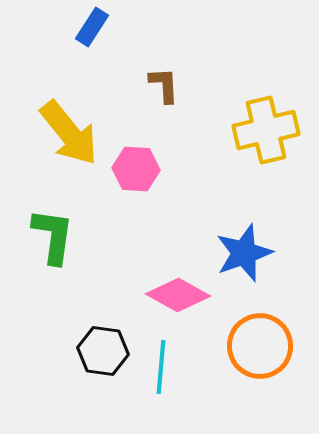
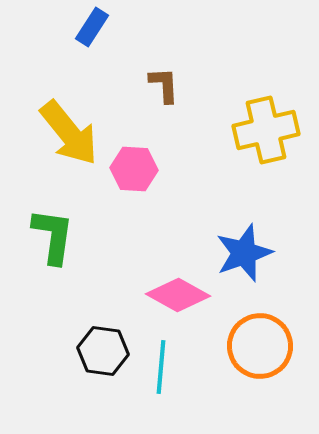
pink hexagon: moved 2 px left
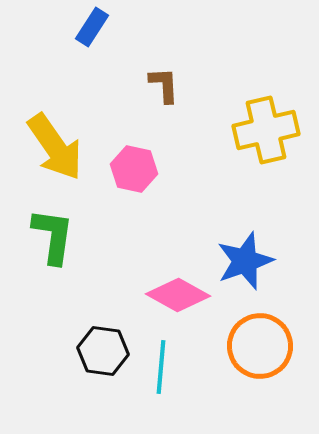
yellow arrow: moved 14 px left, 14 px down; rotated 4 degrees clockwise
pink hexagon: rotated 9 degrees clockwise
blue star: moved 1 px right, 8 px down
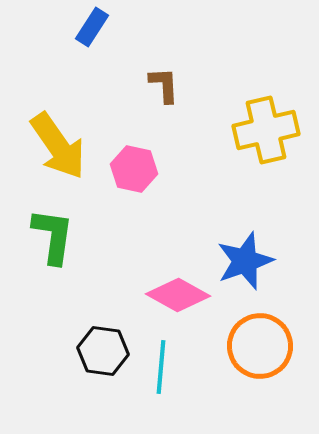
yellow arrow: moved 3 px right, 1 px up
